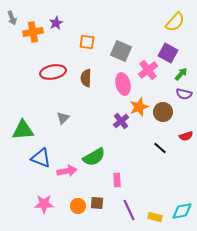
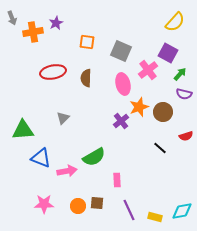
green arrow: moved 1 px left
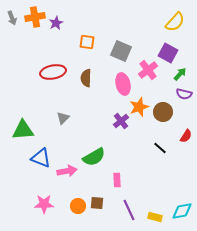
orange cross: moved 2 px right, 15 px up
red semicircle: rotated 40 degrees counterclockwise
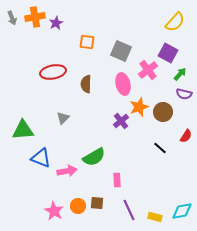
brown semicircle: moved 6 px down
pink star: moved 10 px right, 7 px down; rotated 30 degrees clockwise
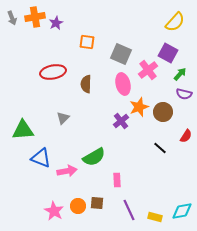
gray square: moved 3 px down
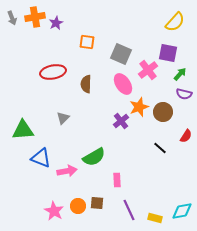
purple square: rotated 18 degrees counterclockwise
pink ellipse: rotated 20 degrees counterclockwise
yellow rectangle: moved 1 px down
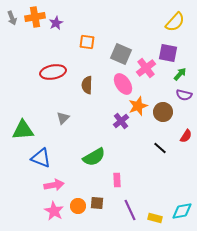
pink cross: moved 2 px left, 2 px up
brown semicircle: moved 1 px right, 1 px down
purple semicircle: moved 1 px down
orange star: moved 1 px left, 1 px up
pink arrow: moved 13 px left, 14 px down
purple line: moved 1 px right
